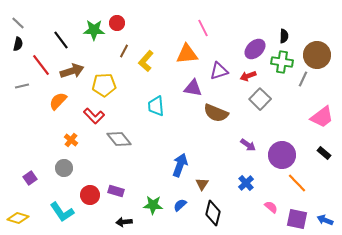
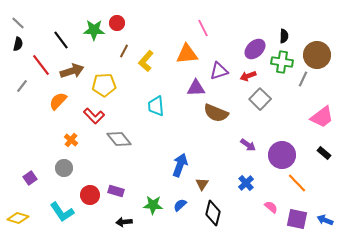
gray line at (22, 86): rotated 40 degrees counterclockwise
purple triangle at (193, 88): moved 3 px right; rotated 12 degrees counterclockwise
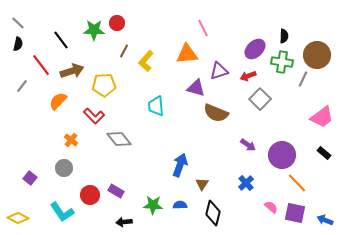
purple triangle at (196, 88): rotated 18 degrees clockwise
purple square at (30, 178): rotated 16 degrees counterclockwise
purple rectangle at (116, 191): rotated 14 degrees clockwise
blue semicircle at (180, 205): rotated 40 degrees clockwise
yellow diamond at (18, 218): rotated 10 degrees clockwise
purple square at (297, 219): moved 2 px left, 6 px up
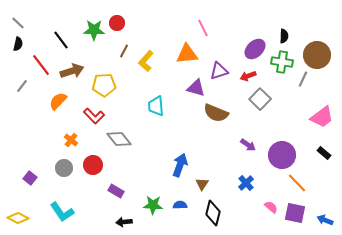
red circle at (90, 195): moved 3 px right, 30 px up
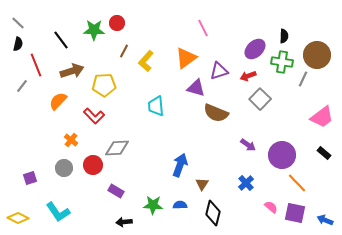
orange triangle at (187, 54): moved 1 px left, 4 px down; rotated 30 degrees counterclockwise
red line at (41, 65): moved 5 px left; rotated 15 degrees clockwise
gray diamond at (119, 139): moved 2 px left, 9 px down; rotated 55 degrees counterclockwise
purple square at (30, 178): rotated 32 degrees clockwise
cyan L-shape at (62, 212): moved 4 px left
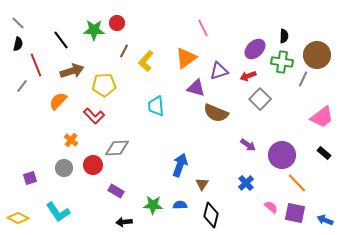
black diamond at (213, 213): moved 2 px left, 2 px down
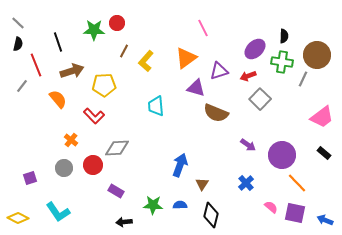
black line at (61, 40): moved 3 px left, 2 px down; rotated 18 degrees clockwise
orange semicircle at (58, 101): moved 2 px up; rotated 96 degrees clockwise
